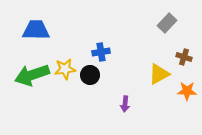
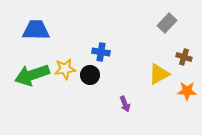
blue cross: rotated 18 degrees clockwise
purple arrow: rotated 28 degrees counterclockwise
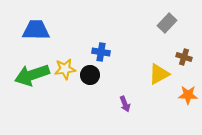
orange star: moved 1 px right, 4 px down
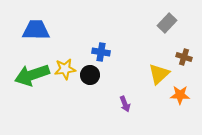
yellow triangle: rotated 15 degrees counterclockwise
orange star: moved 8 px left
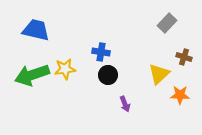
blue trapezoid: rotated 12 degrees clockwise
black circle: moved 18 px right
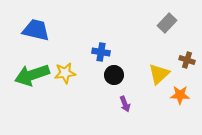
brown cross: moved 3 px right, 3 px down
yellow star: moved 4 px down
black circle: moved 6 px right
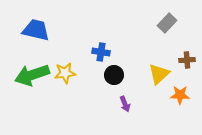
brown cross: rotated 21 degrees counterclockwise
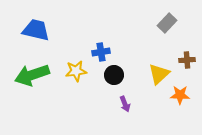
blue cross: rotated 18 degrees counterclockwise
yellow star: moved 11 px right, 2 px up
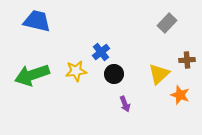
blue trapezoid: moved 1 px right, 9 px up
blue cross: rotated 30 degrees counterclockwise
black circle: moved 1 px up
orange star: rotated 18 degrees clockwise
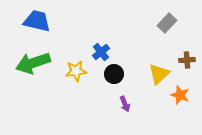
green arrow: moved 1 px right, 12 px up
